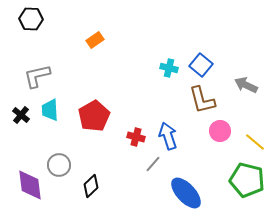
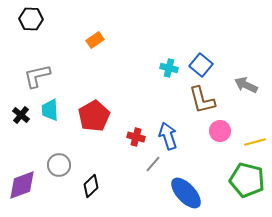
yellow line: rotated 55 degrees counterclockwise
purple diamond: moved 8 px left; rotated 76 degrees clockwise
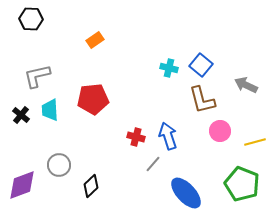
red pentagon: moved 1 px left, 17 px up; rotated 24 degrees clockwise
green pentagon: moved 5 px left, 4 px down; rotated 8 degrees clockwise
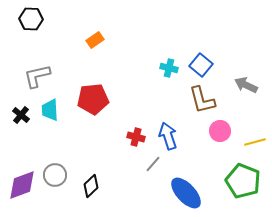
gray circle: moved 4 px left, 10 px down
green pentagon: moved 1 px right, 3 px up
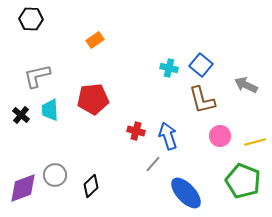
pink circle: moved 5 px down
red cross: moved 6 px up
purple diamond: moved 1 px right, 3 px down
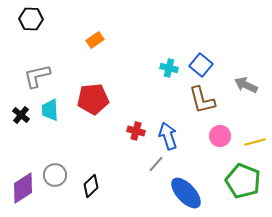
gray line: moved 3 px right
purple diamond: rotated 12 degrees counterclockwise
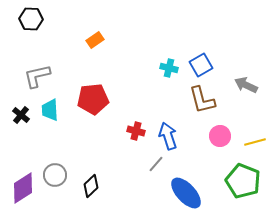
blue square: rotated 20 degrees clockwise
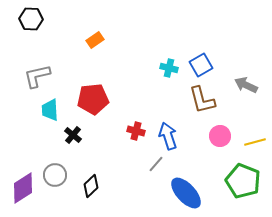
black cross: moved 52 px right, 20 px down
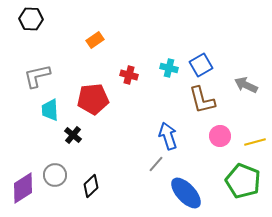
red cross: moved 7 px left, 56 px up
